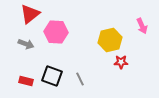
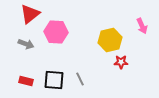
black square: moved 2 px right, 4 px down; rotated 15 degrees counterclockwise
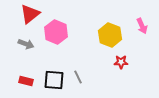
pink hexagon: rotated 20 degrees clockwise
yellow hexagon: moved 5 px up; rotated 25 degrees counterclockwise
gray line: moved 2 px left, 2 px up
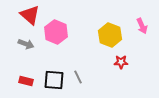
red triangle: moved 1 px down; rotated 40 degrees counterclockwise
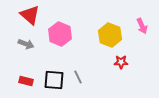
pink hexagon: moved 4 px right, 2 px down
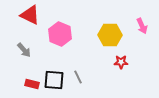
red triangle: rotated 15 degrees counterclockwise
yellow hexagon: rotated 20 degrees counterclockwise
gray arrow: moved 2 px left, 6 px down; rotated 28 degrees clockwise
red rectangle: moved 6 px right, 3 px down
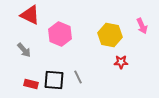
yellow hexagon: rotated 10 degrees clockwise
red rectangle: moved 1 px left
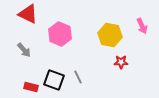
red triangle: moved 2 px left, 1 px up
black square: rotated 15 degrees clockwise
red rectangle: moved 3 px down
